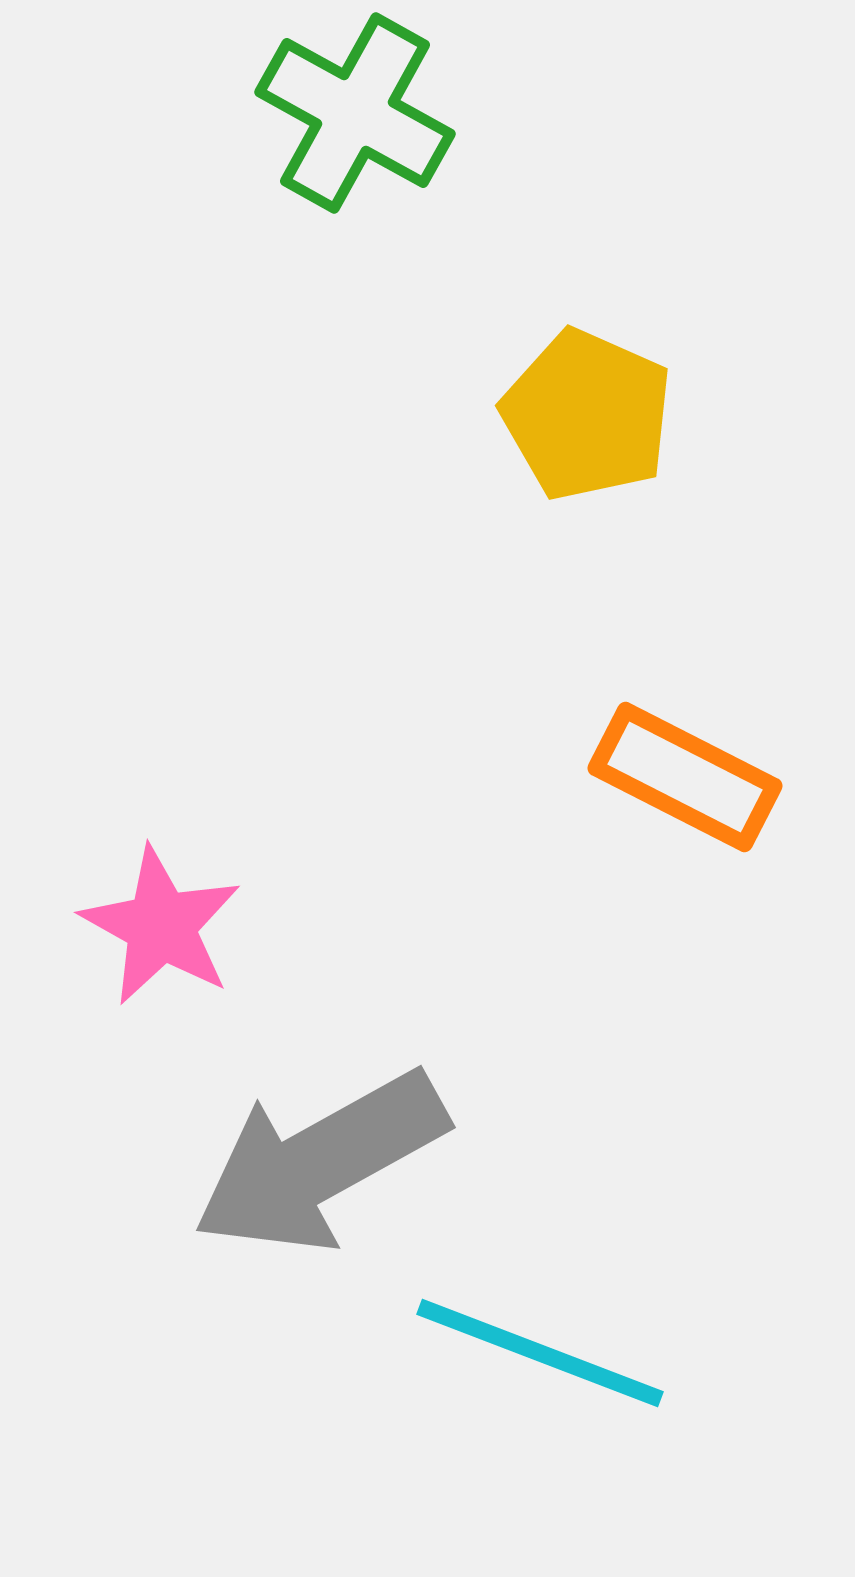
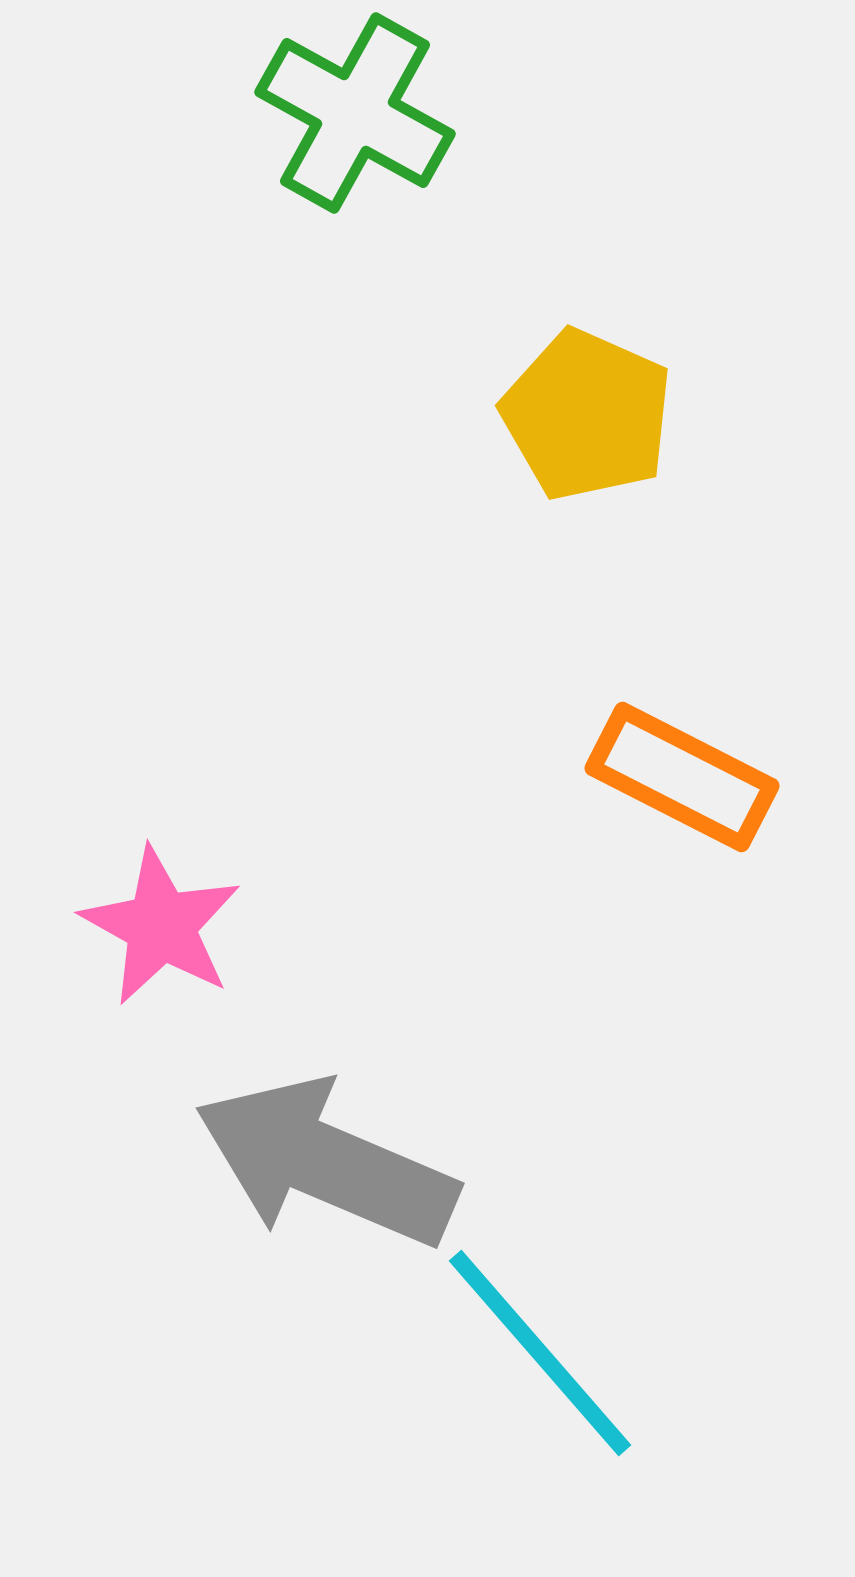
orange rectangle: moved 3 px left
gray arrow: moved 6 px right, 1 px down; rotated 52 degrees clockwise
cyan line: rotated 28 degrees clockwise
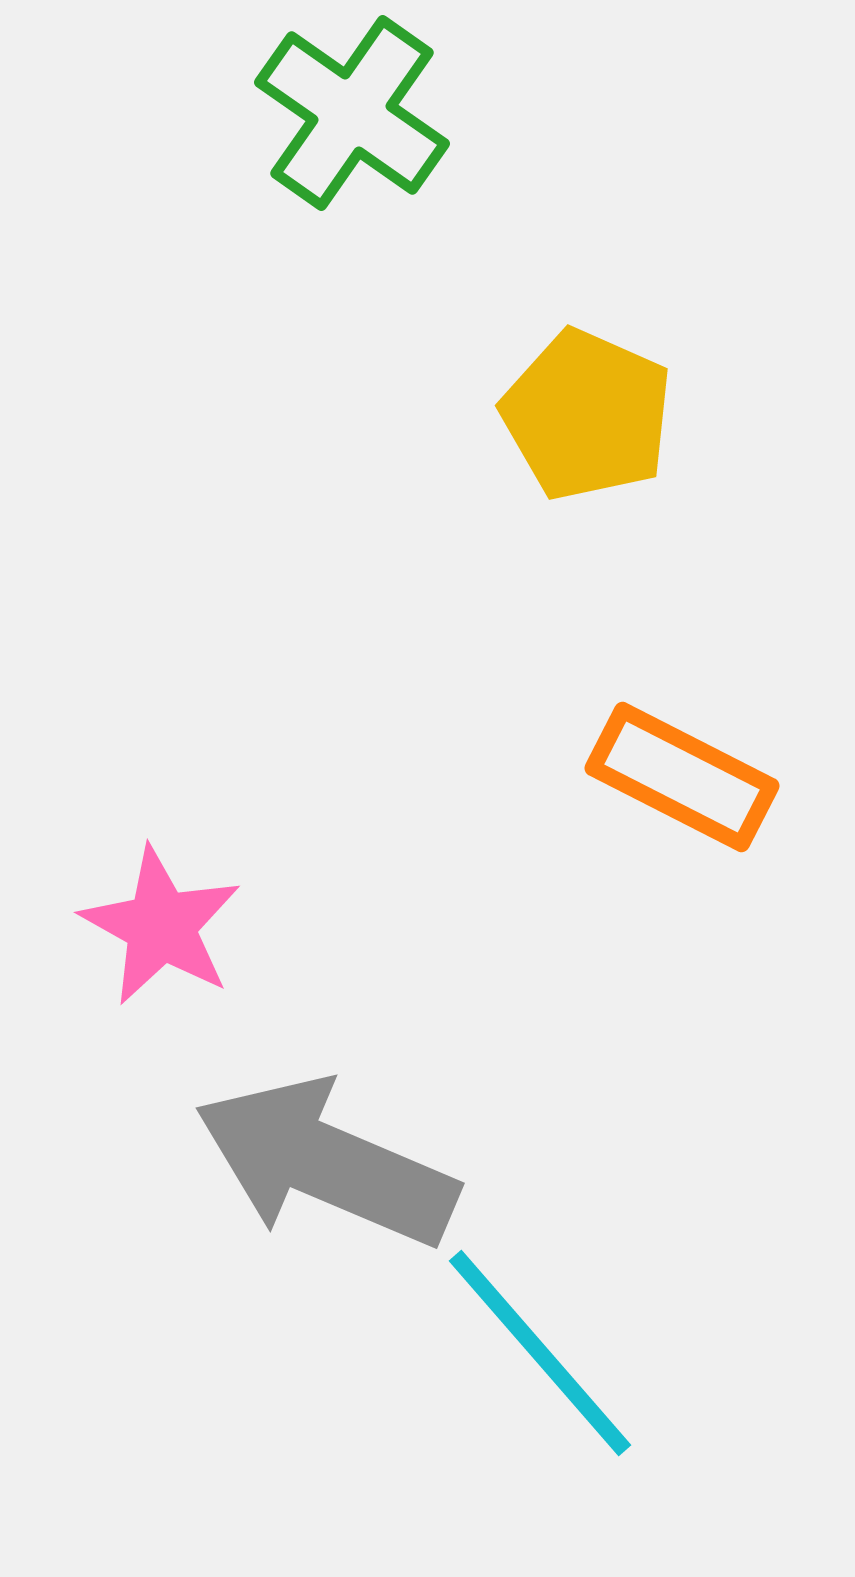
green cross: moved 3 px left; rotated 6 degrees clockwise
